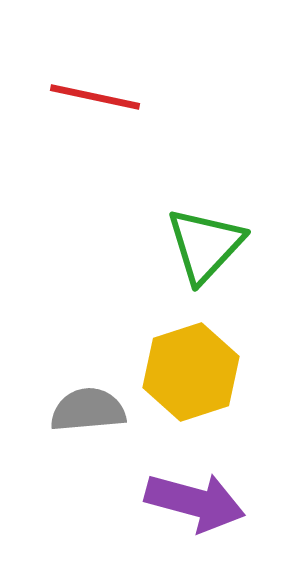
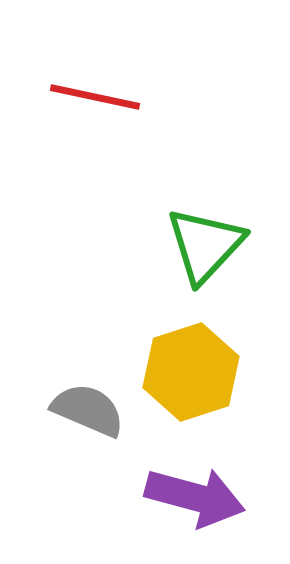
gray semicircle: rotated 28 degrees clockwise
purple arrow: moved 5 px up
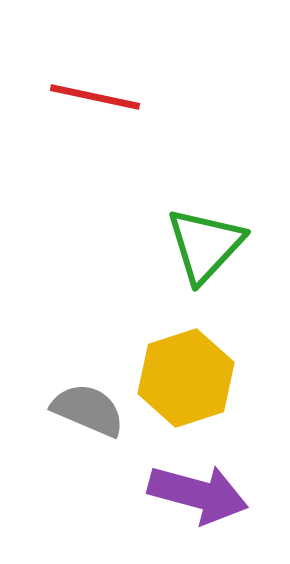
yellow hexagon: moved 5 px left, 6 px down
purple arrow: moved 3 px right, 3 px up
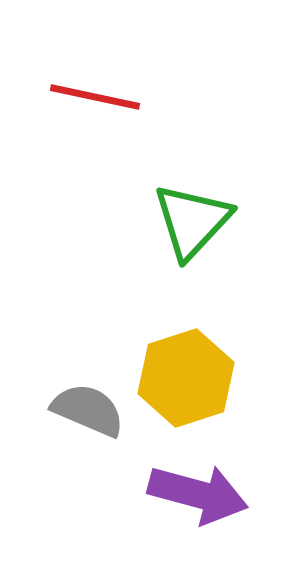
green triangle: moved 13 px left, 24 px up
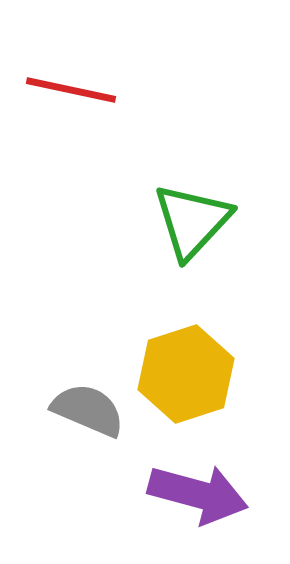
red line: moved 24 px left, 7 px up
yellow hexagon: moved 4 px up
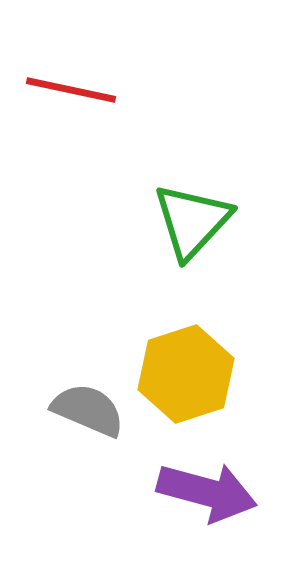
purple arrow: moved 9 px right, 2 px up
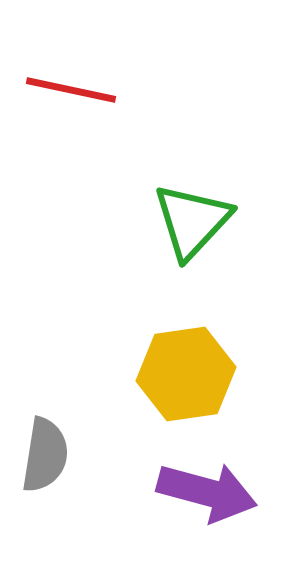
yellow hexagon: rotated 10 degrees clockwise
gray semicircle: moved 43 px left, 45 px down; rotated 76 degrees clockwise
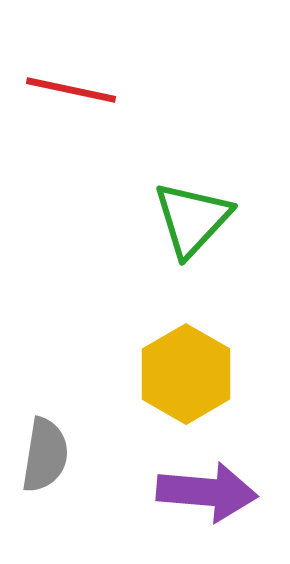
green triangle: moved 2 px up
yellow hexagon: rotated 22 degrees counterclockwise
purple arrow: rotated 10 degrees counterclockwise
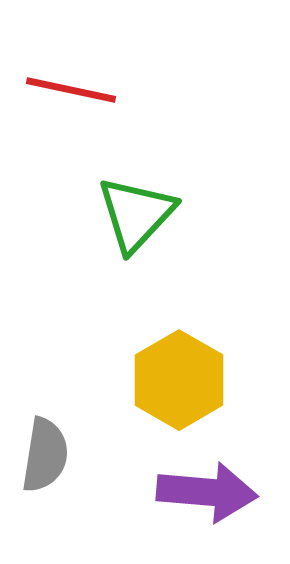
green triangle: moved 56 px left, 5 px up
yellow hexagon: moved 7 px left, 6 px down
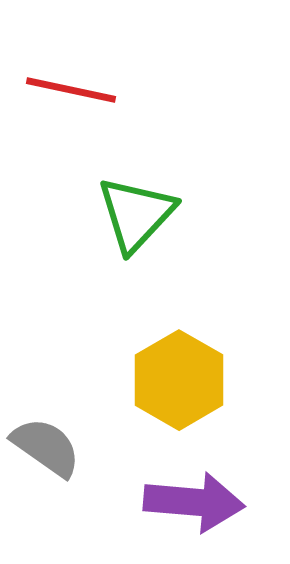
gray semicircle: moved 1 px right, 8 px up; rotated 64 degrees counterclockwise
purple arrow: moved 13 px left, 10 px down
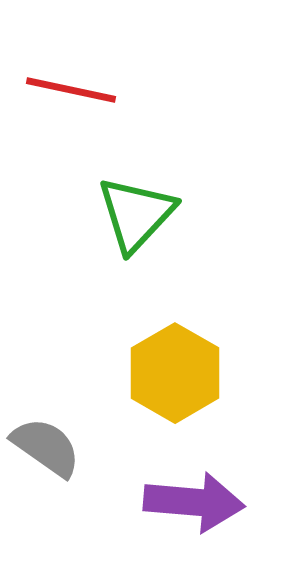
yellow hexagon: moved 4 px left, 7 px up
